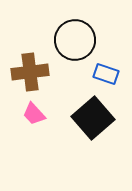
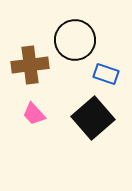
brown cross: moved 7 px up
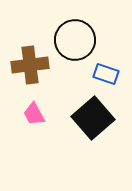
pink trapezoid: rotated 15 degrees clockwise
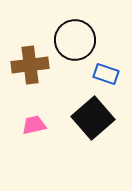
pink trapezoid: moved 11 px down; rotated 105 degrees clockwise
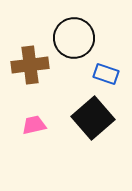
black circle: moved 1 px left, 2 px up
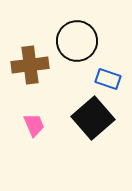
black circle: moved 3 px right, 3 px down
blue rectangle: moved 2 px right, 5 px down
pink trapezoid: rotated 80 degrees clockwise
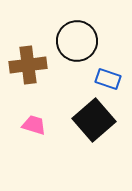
brown cross: moved 2 px left
black square: moved 1 px right, 2 px down
pink trapezoid: rotated 50 degrees counterclockwise
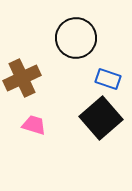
black circle: moved 1 px left, 3 px up
brown cross: moved 6 px left, 13 px down; rotated 18 degrees counterclockwise
black square: moved 7 px right, 2 px up
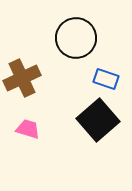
blue rectangle: moved 2 px left
black square: moved 3 px left, 2 px down
pink trapezoid: moved 6 px left, 4 px down
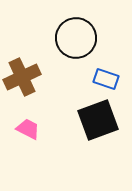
brown cross: moved 1 px up
black square: rotated 21 degrees clockwise
pink trapezoid: rotated 10 degrees clockwise
